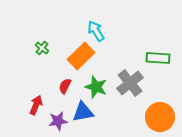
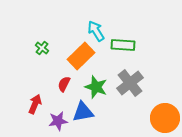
green rectangle: moved 35 px left, 13 px up
red semicircle: moved 1 px left, 2 px up
red arrow: moved 1 px left, 1 px up
orange circle: moved 5 px right, 1 px down
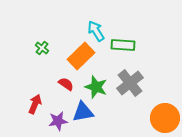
red semicircle: moved 2 px right; rotated 98 degrees clockwise
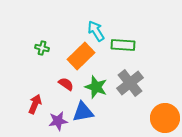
green cross: rotated 24 degrees counterclockwise
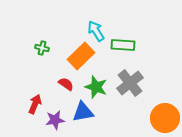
purple star: moved 3 px left, 1 px up
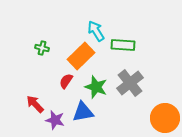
red semicircle: moved 3 px up; rotated 91 degrees counterclockwise
red arrow: rotated 66 degrees counterclockwise
purple star: rotated 24 degrees clockwise
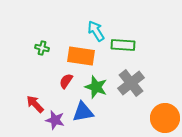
orange rectangle: rotated 52 degrees clockwise
gray cross: moved 1 px right
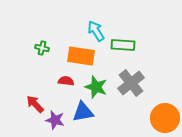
red semicircle: rotated 63 degrees clockwise
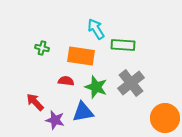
cyan arrow: moved 2 px up
red arrow: moved 2 px up
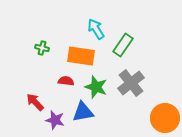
green rectangle: rotated 60 degrees counterclockwise
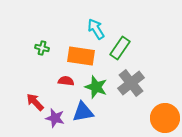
green rectangle: moved 3 px left, 3 px down
purple star: moved 2 px up
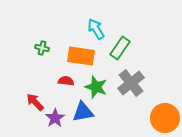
purple star: rotated 24 degrees clockwise
